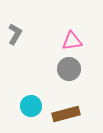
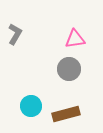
pink triangle: moved 3 px right, 2 px up
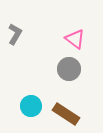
pink triangle: rotated 45 degrees clockwise
brown rectangle: rotated 48 degrees clockwise
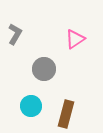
pink triangle: rotated 50 degrees clockwise
gray circle: moved 25 px left
brown rectangle: rotated 72 degrees clockwise
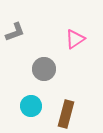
gray L-shape: moved 2 px up; rotated 40 degrees clockwise
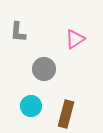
gray L-shape: moved 3 px right; rotated 115 degrees clockwise
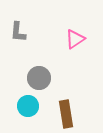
gray circle: moved 5 px left, 9 px down
cyan circle: moved 3 px left
brown rectangle: rotated 24 degrees counterclockwise
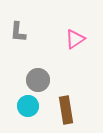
gray circle: moved 1 px left, 2 px down
brown rectangle: moved 4 px up
